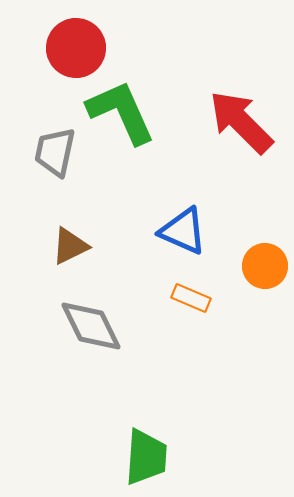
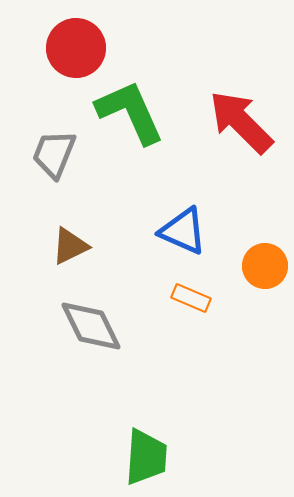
green L-shape: moved 9 px right
gray trapezoid: moved 1 px left, 2 px down; rotated 10 degrees clockwise
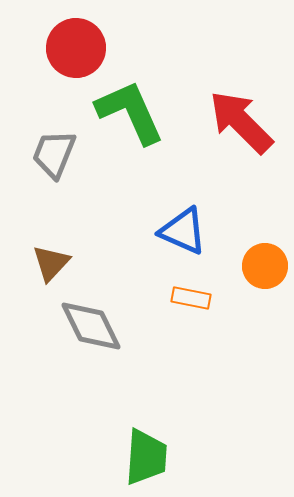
brown triangle: moved 19 px left, 17 px down; rotated 21 degrees counterclockwise
orange rectangle: rotated 12 degrees counterclockwise
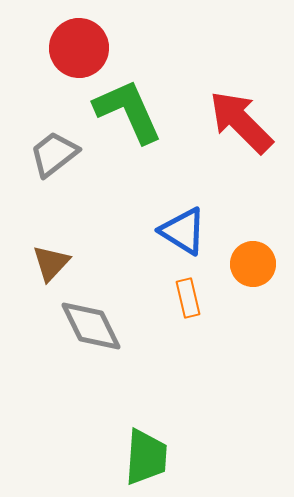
red circle: moved 3 px right
green L-shape: moved 2 px left, 1 px up
gray trapezoid: rotated 30 degrees clockwise
blue triangle: rotated 8 degrees clockwise
orange circle: moved 12 px left, 2 px up
orange rectangle: moved 3 px left; rotated 66 degrees clockwise
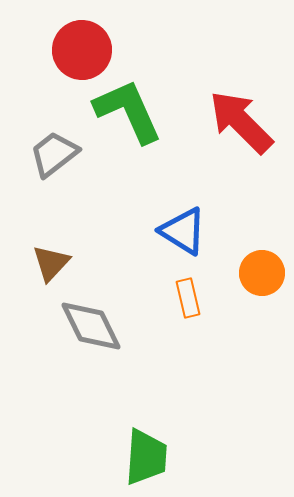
red circle: moved 3 px right, 2 px down
orange circle: moved 9 px right, 9 px down
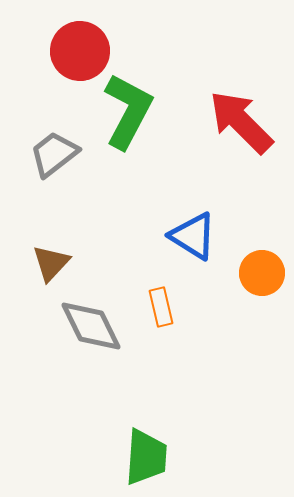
red circle: moved 2 px left, 1 px down
green L-shape: rotated 52 degrees clockwise
blue triangle: moved 10 px right, 5 px down
orange rectangle: moved 27 px left, 9 px down
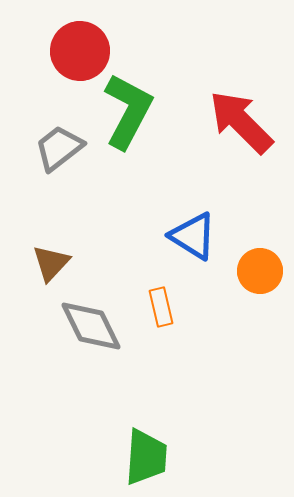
gray trapezoid: moved 5 px right, 6 px up
orange circle: moved 2 px left, 2 px up
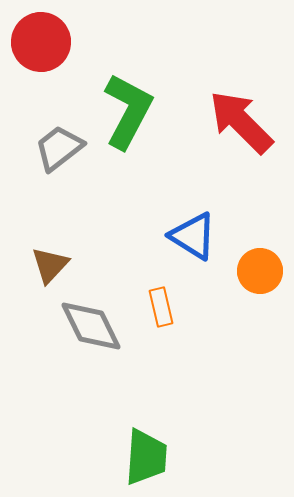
red circle: moved 39 px left, 9 px up
brown triangle: moved 1 px left, 2 px down
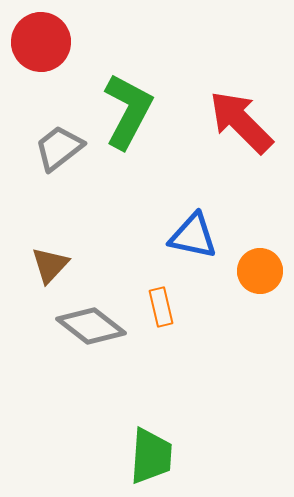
blue triangle: rotated 20 degrees counterclockwise
gray diamond: rotated 26 degrees counterclockwise
green trapezoid: moved 5 px right, 1 px up
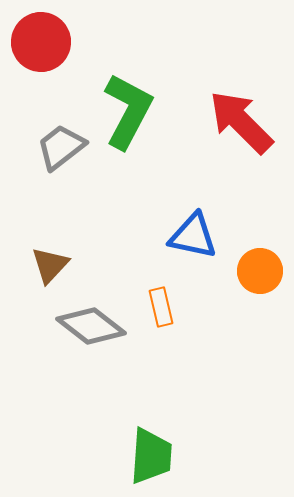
gray trapezoid: moved 2 px right, 1 px up
